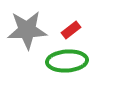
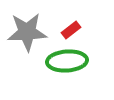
gray star: moved 2 px down
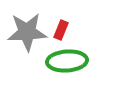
red rectangle: moved 10 px left; rotated 30 degrees counterclockwise
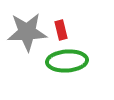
red rectangle: rotated 36 degrees counterclockwise
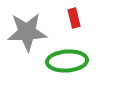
red rectangle: moved 13 px right, 12 px up
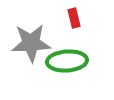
gray star: moved 4 px right, 11 px down
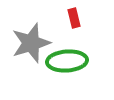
gray star: rotated 15 degrees counterclockwise
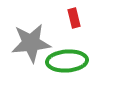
gray star: rotated 12 degrees clockwise
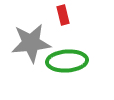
red rectangle: moved 11 px left, 3 px up
